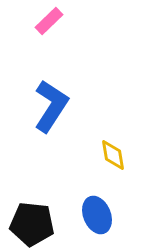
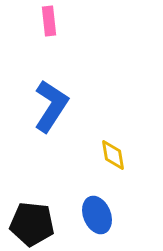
pink rectangle: rotated 52 degrees counterclockwise
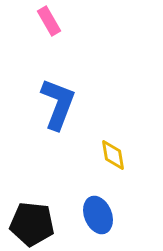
pink rectangle: rotated 24 degrees counterclockwise
blue L-shape: moved 7 px right, 2 px up; rotated 12 degrees counterclockwise
blue ellipse: moved 1 px right
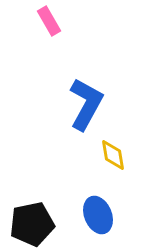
blue L-shape: moved 28 px right; rotated 8 degrees clockwise
black pentagon: rotated 18 degrees counterclockwise
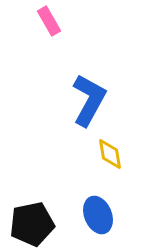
blue L-shape: moved 3 px right, 4 px up
yellow diamond: moved 3 px left, 1 px up
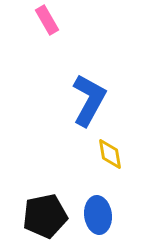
pink rectangle: moved 2 px left, 1 px up
blue ellipse: rotated 15 degrees clockwise
black pentagon: moved 13 px right, 8 px up
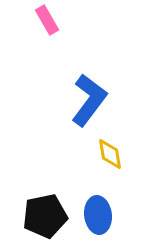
blue L-shape: rotated 8 degrees clockwise
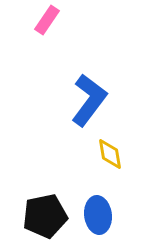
pink rectangle: rotated 64 degrees clockwise
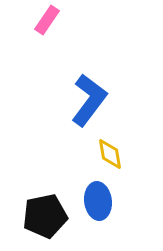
blue ellipse: moved 14 px up
